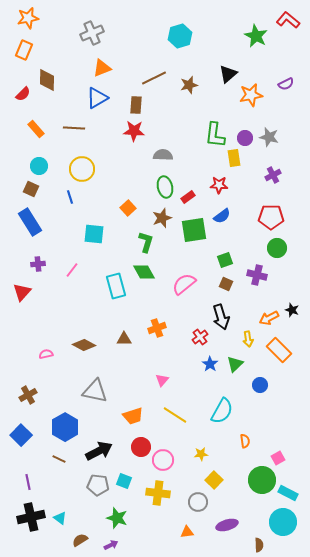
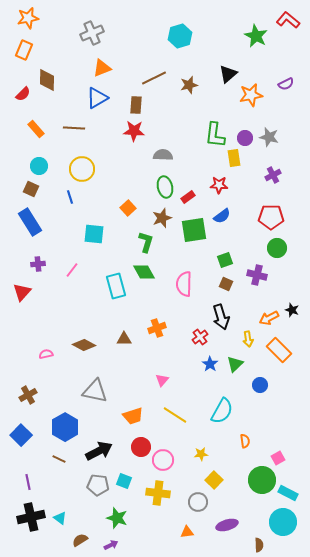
pink semicircle at (184, 284): rotated 50 degrees counterclockwise
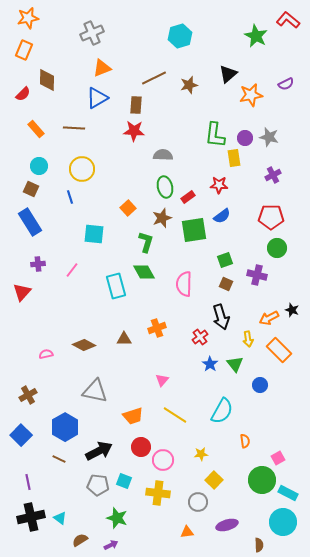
green triangle at (235, 364): rotated 24 degrees counterclockwise
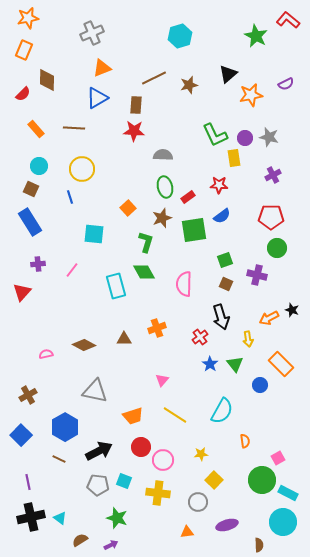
green L-shape at (215, 135): rotated 32 degrees counterclockwise
orange rectangle at (279, 350): moved 2 px right, 14 px down
